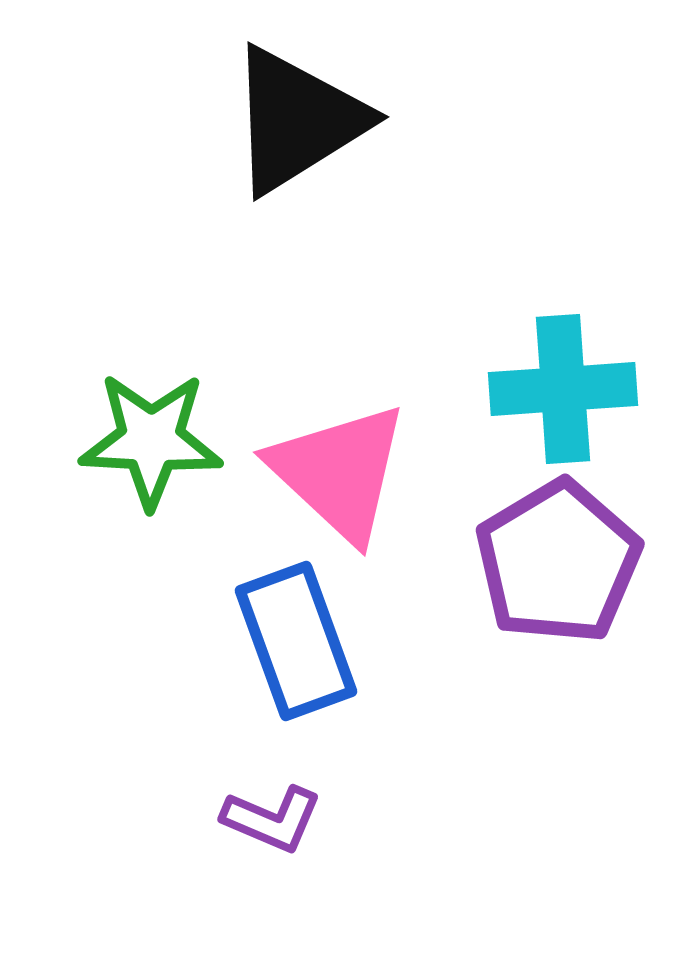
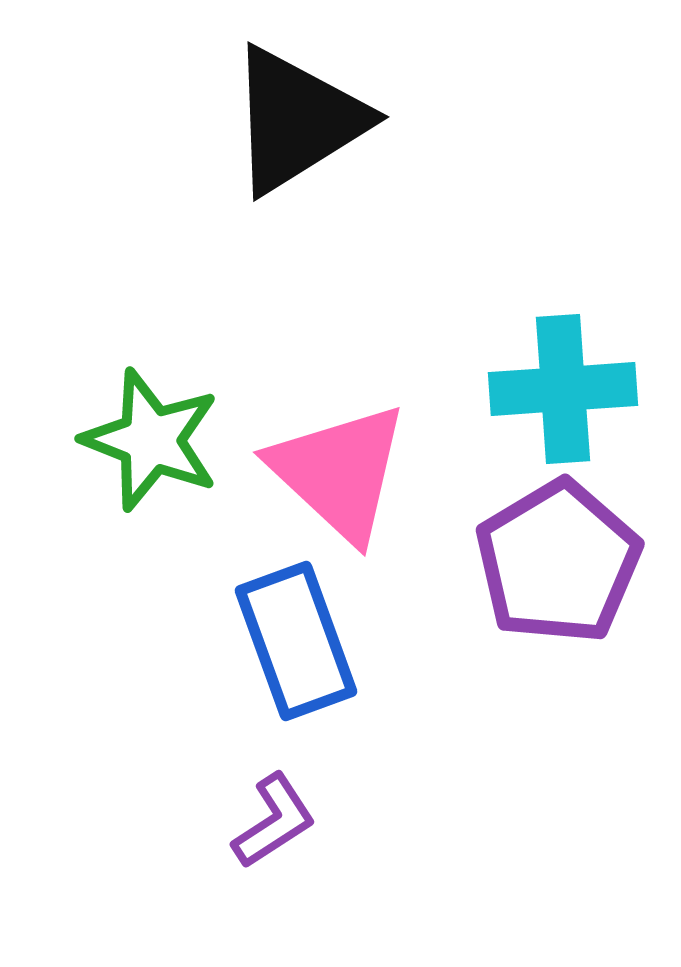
green star: rotated 18 degrees clockwise
purple L-shape: moved 2 px right, 2 px down; rotated 56 degrees counterclockwise
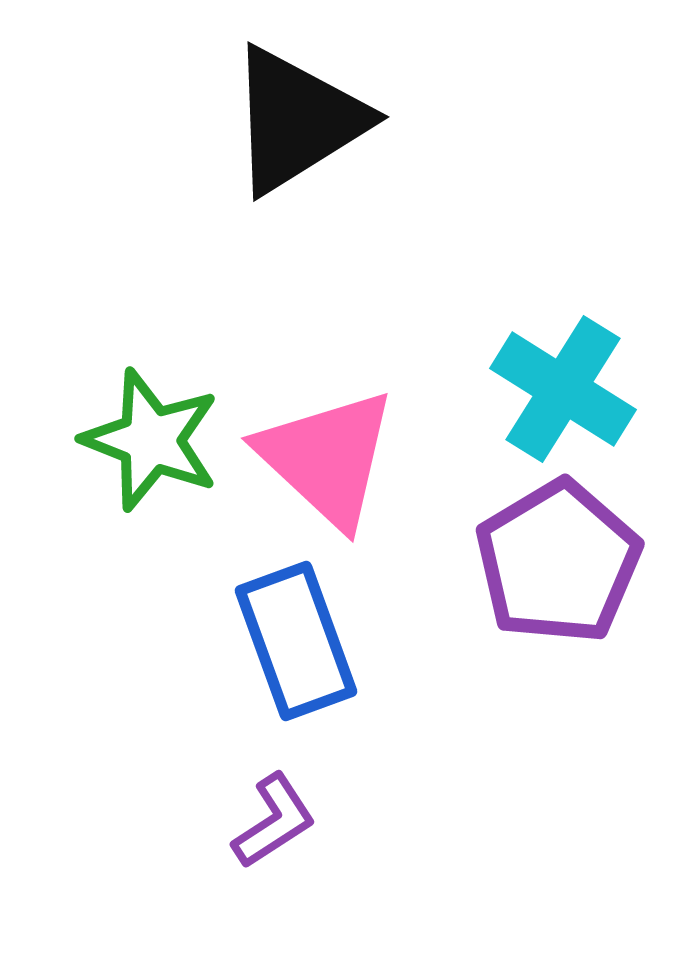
cyan cross: rotated 36 degrees clockwise
pink triangle: moved 12 px left, 14 px up
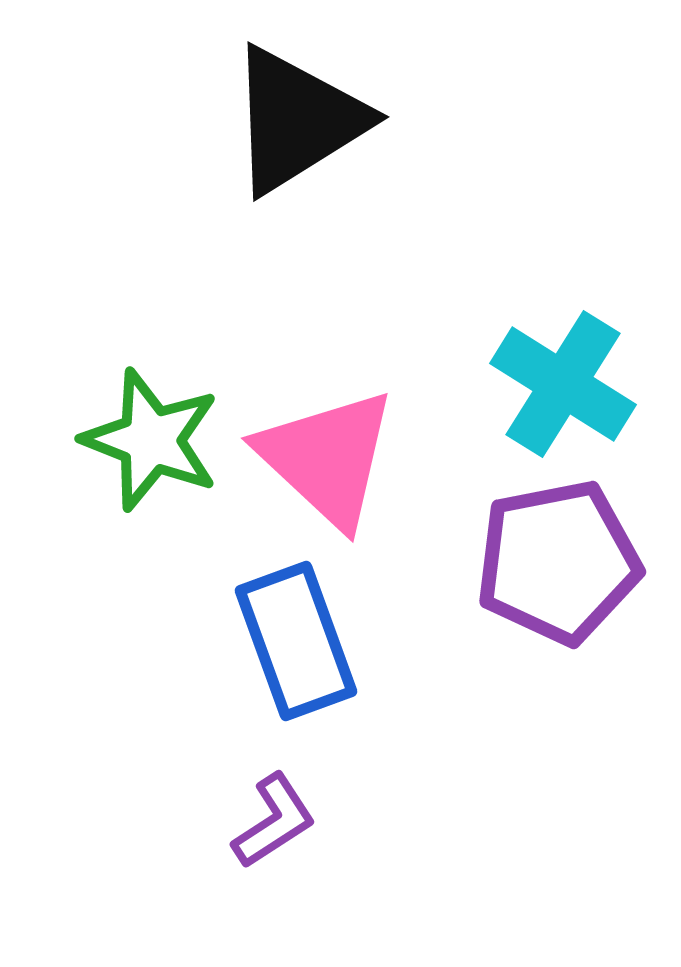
cyan cross: moved 5 px up
purple pentagon: rotated 20 degrees clockwise
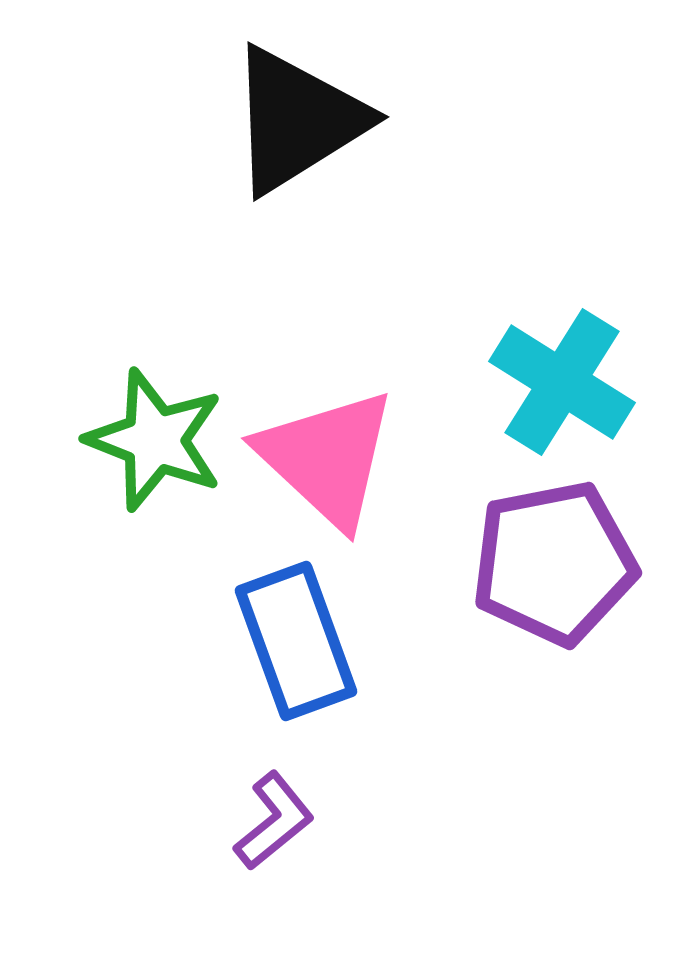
cyan cross: moved 1 px left, 2 px up
green star: moved 4 px right
purple pentagon: moved 4 px left, 1 px down
purple L-shape: rotated 6 degrees counterclockwise
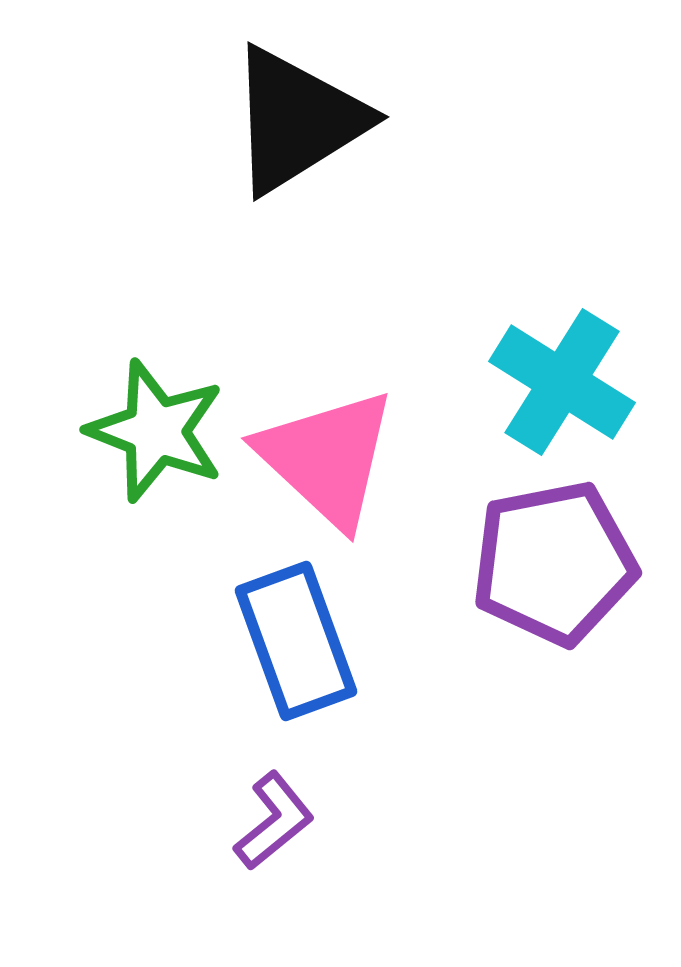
green star: moved 1 px right, 9 px up
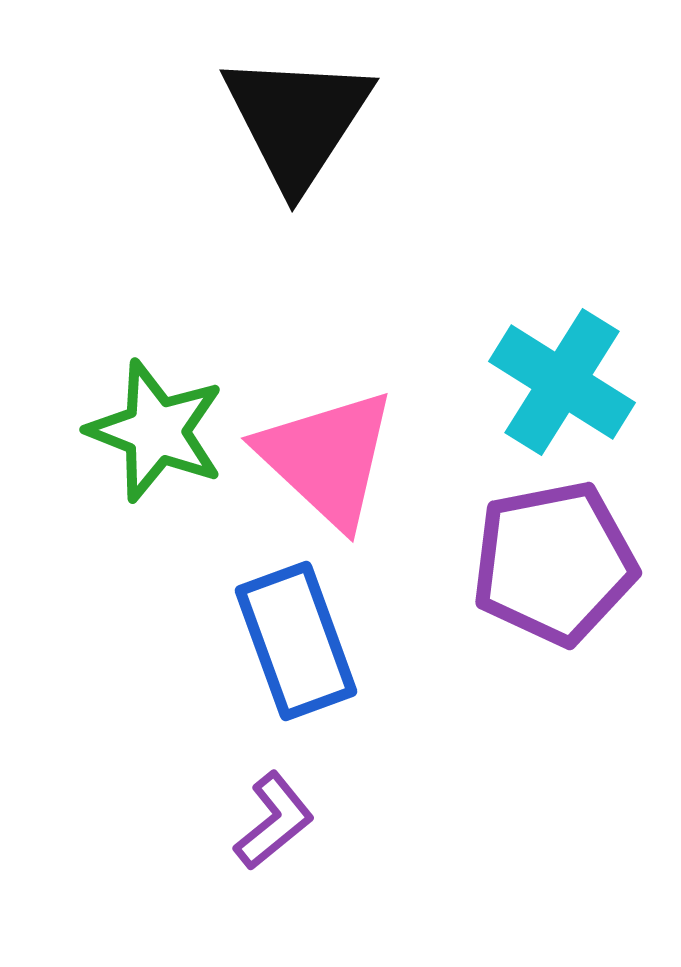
black triangle: rotated 25 degrees counterclockwise
